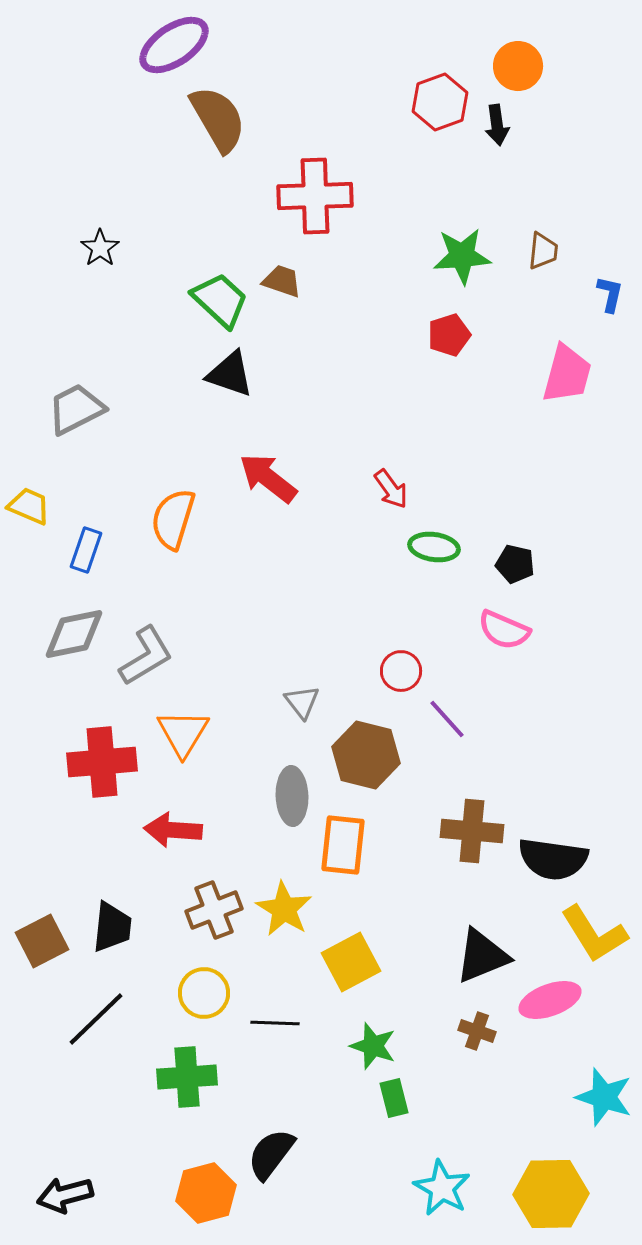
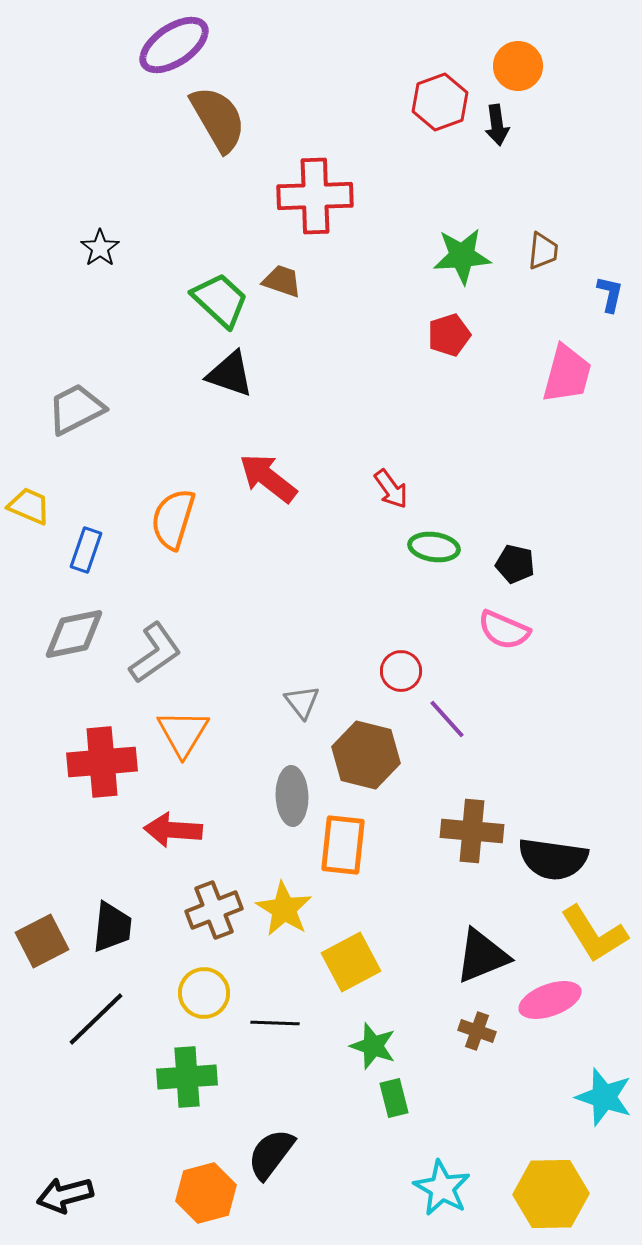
gray L-shape at (146, 656): moved 9 px right, 3 px up; rotated 4 degrees counterclockwise
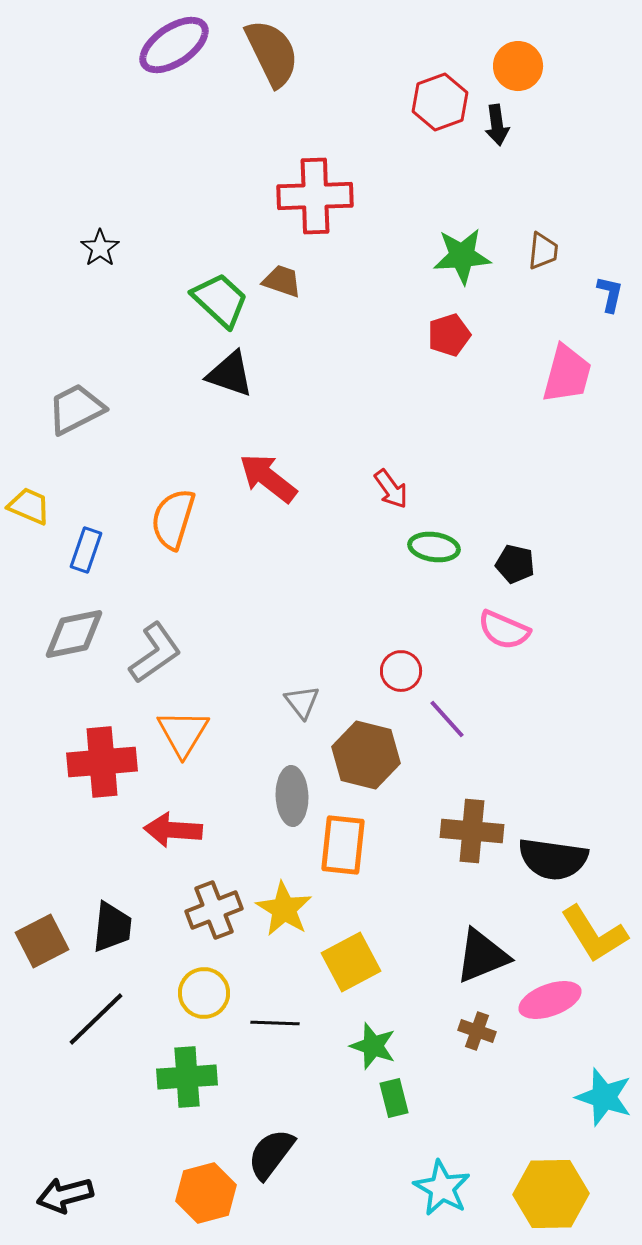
brown semicircle at (218, 119): moved 54 px right, 66 px up; rotated 4 degrees clockwise
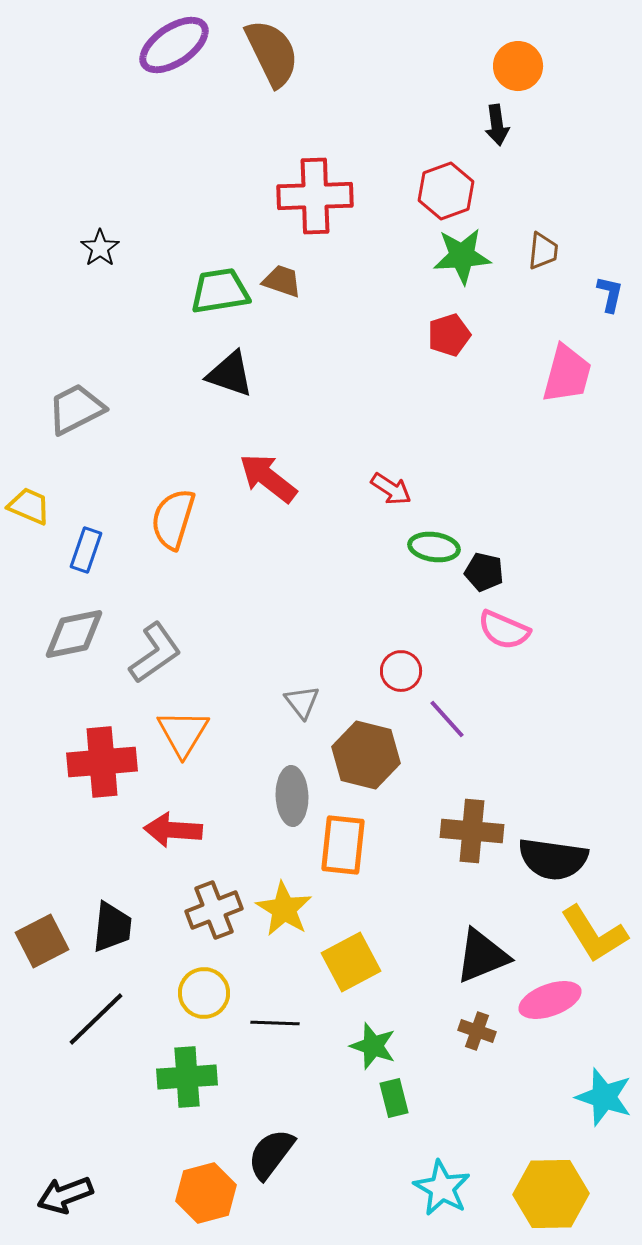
red hexagon at (440, 102): moved 6 px right, 89 px down
green trapezoid at (220, 300): moved 9 px up; rotated 52 degrees counterclockwise
red arrow at (391, 489): rotated 21 degrees counterclockwise
black pentagon at (515, 564): moved 31 px left, 8 px down
black arrow at (65, 1195): rotated 6 degrees counterclockwise
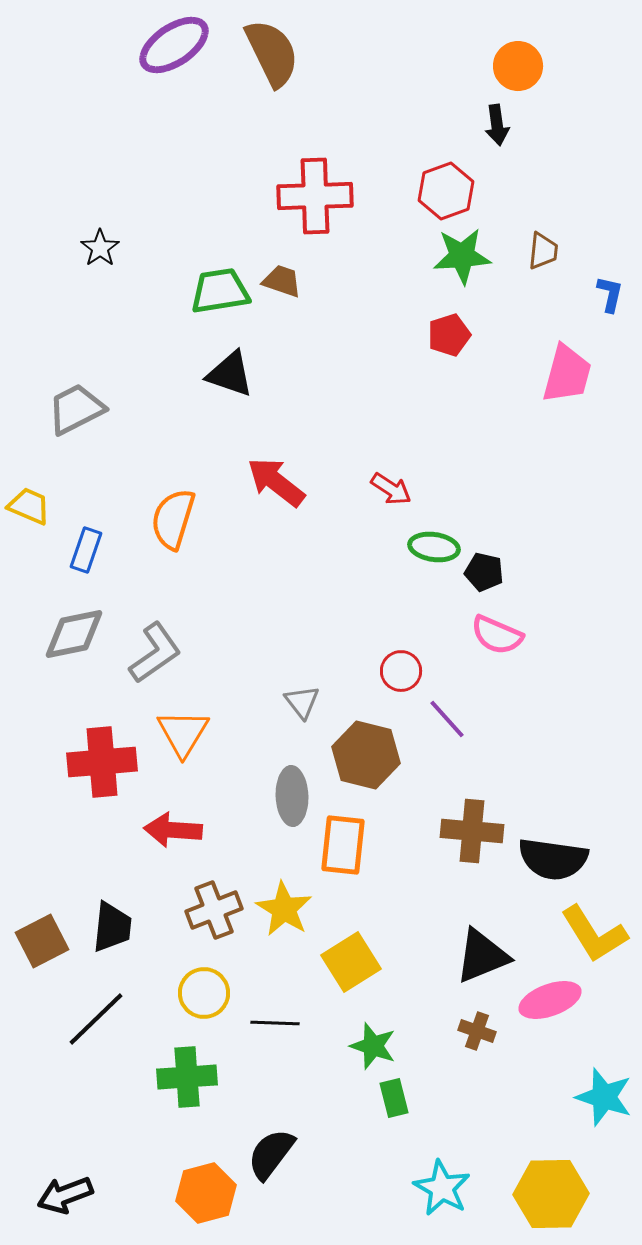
red arrow at (268, 478): moved 8 px right, 4 px down
pink semicircle at (504, 630): moved 7 px left, 5 px down
yellow square at (351, 962): rotated 4 degrees counterclockwise
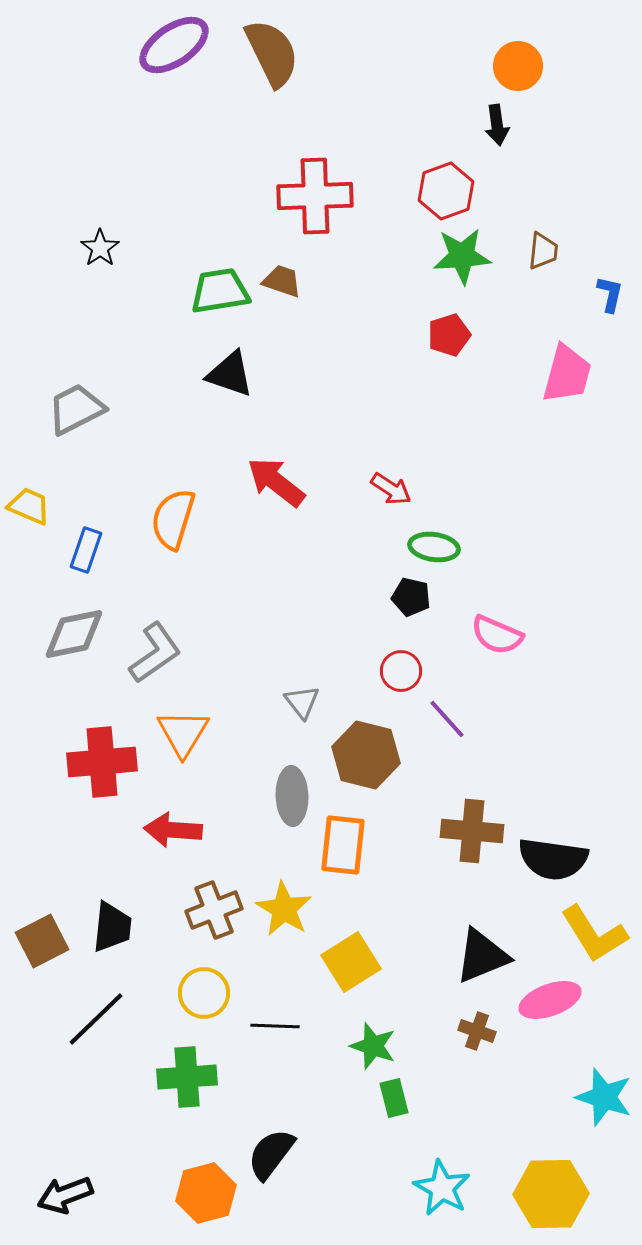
black pentagon at (484, 572): moved 73 px left, 25 px down
black line at (275, 1023): moved 3 px down
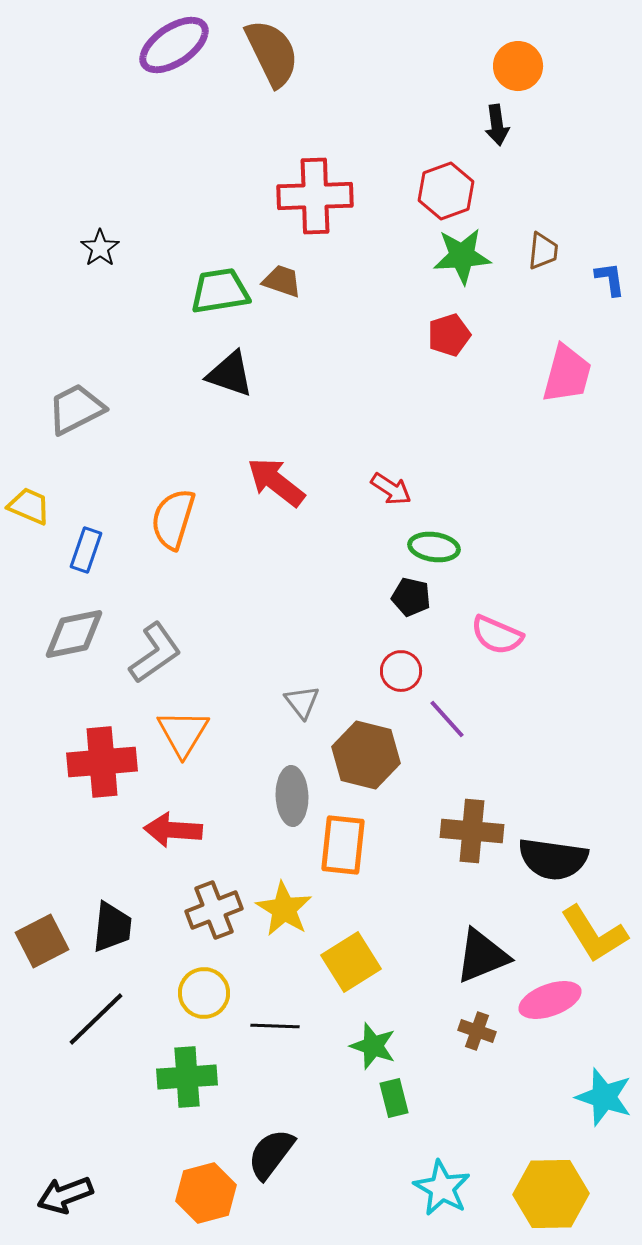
blue L-shape at (610, 294): moved 15 px up; rotated 21 degrees counterclockwise
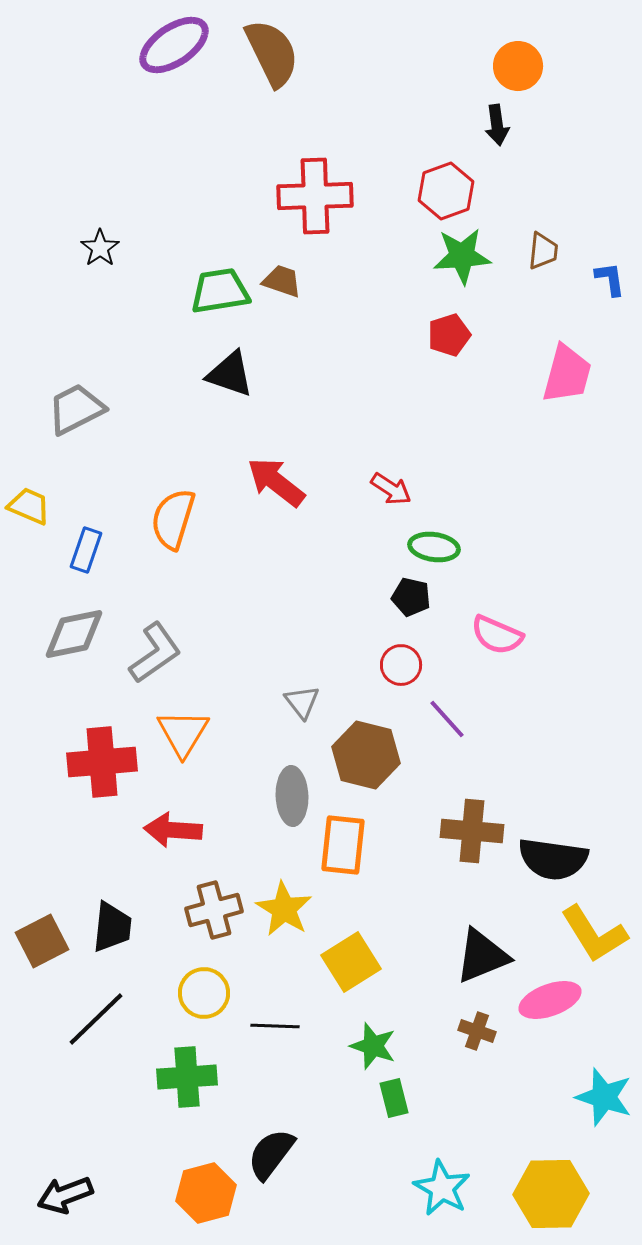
red circle at (401, 671): moved 6 px up
brown cross at (214, 910): rotated 6 degrees clockwise
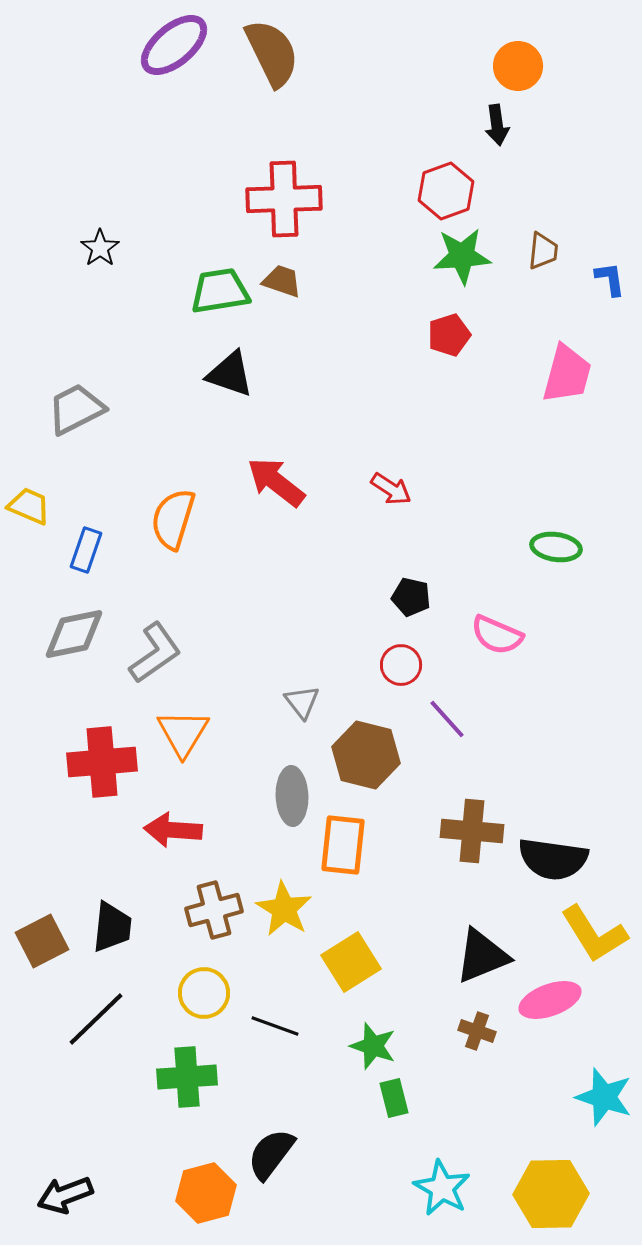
purple ellipse at (174, 45): rotated 6 degrees counterclockwise
red cross at (315, 196): moved 31 px left, 3 px down
green ellipse at (434, 547): moved 122 px right
black line at (275, 1026): rotated 18 degrees clockwise
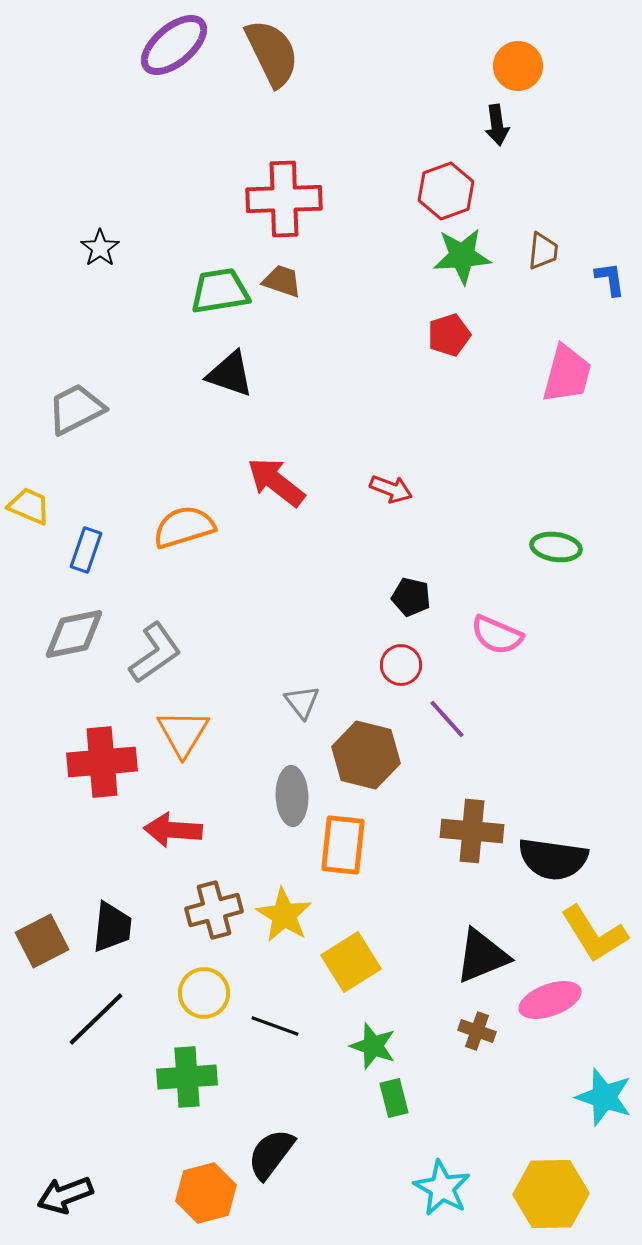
red arrow at (391, 489): rotated 12 degrees counterclockwise
orange semicircle at (173, 519): moved 11 px right, 8 px down; rotated 56 degrees clockwise
yellow star at (284, 909): moved 6 px down
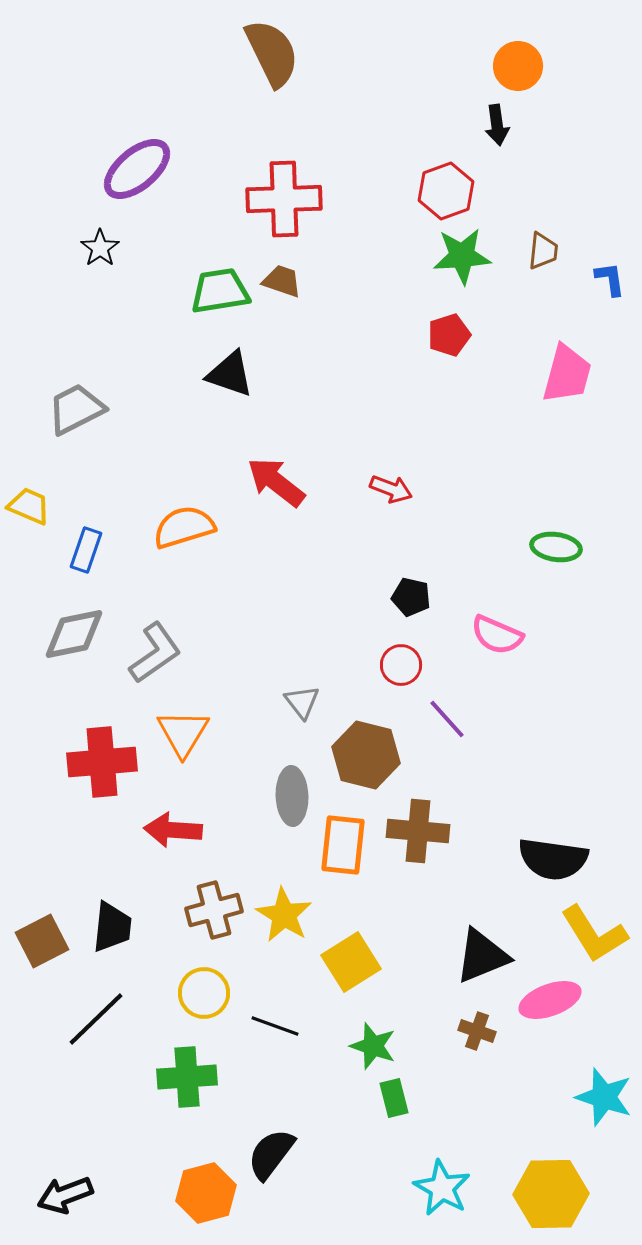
purple ellipse at (174, 45): moved 37 px left, 124 px down
brown cross at (472, 831): moved 54 px left
